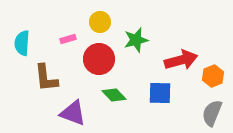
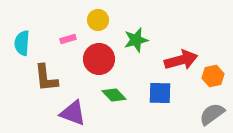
yellow circle: moved 2 px left, 2 px up
orange hexagon: rotated 10 degrees clockwise
gray semicircle: moved 1 px down; rotated 32 degrees clockwise
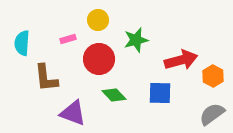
orange hexagon: rotated 20 degrees counterclockwise
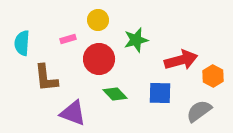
green diamond: moved 1 px right, 1 px up
gray semicircle: moved 13 px left, 3 px up
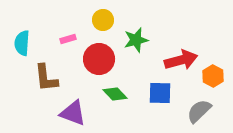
yellow circle: moved 5 px right
gray semicircle: rotated 8 degrees counterclockwise
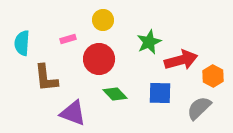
green star: moved 13 px right, 2 px down; rotated 10 degrees counterclockwise
gray semicircle: moved 3 px up
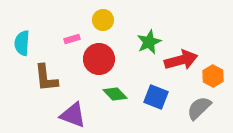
pink rectangle: moved 4 px right
blue square: moved 4 px left, 4 px down; rotated 20 degrees clockwise
purple triangle: moved 2 px down
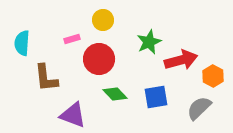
blue square: rotated 30 degrees counterclockwise
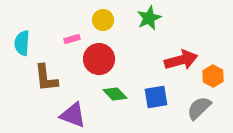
green star: moved 24 px up
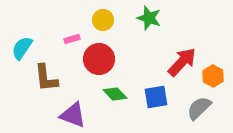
green star: rotated 30 degrees counterclockwise
cyan semicircle: moved 5 px down; rotated 30 degrees clockwise
red arrow: moved 1 px right, 2 px down; rotated 32 degrees counterclockwise
